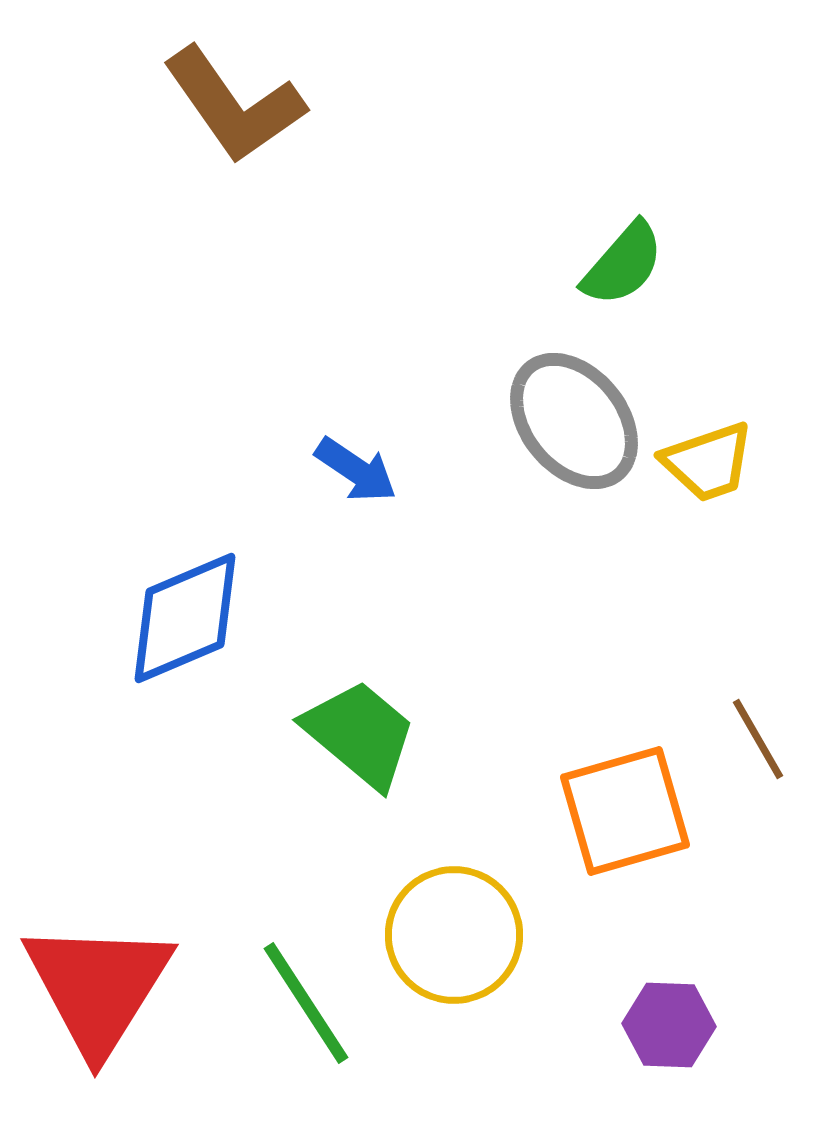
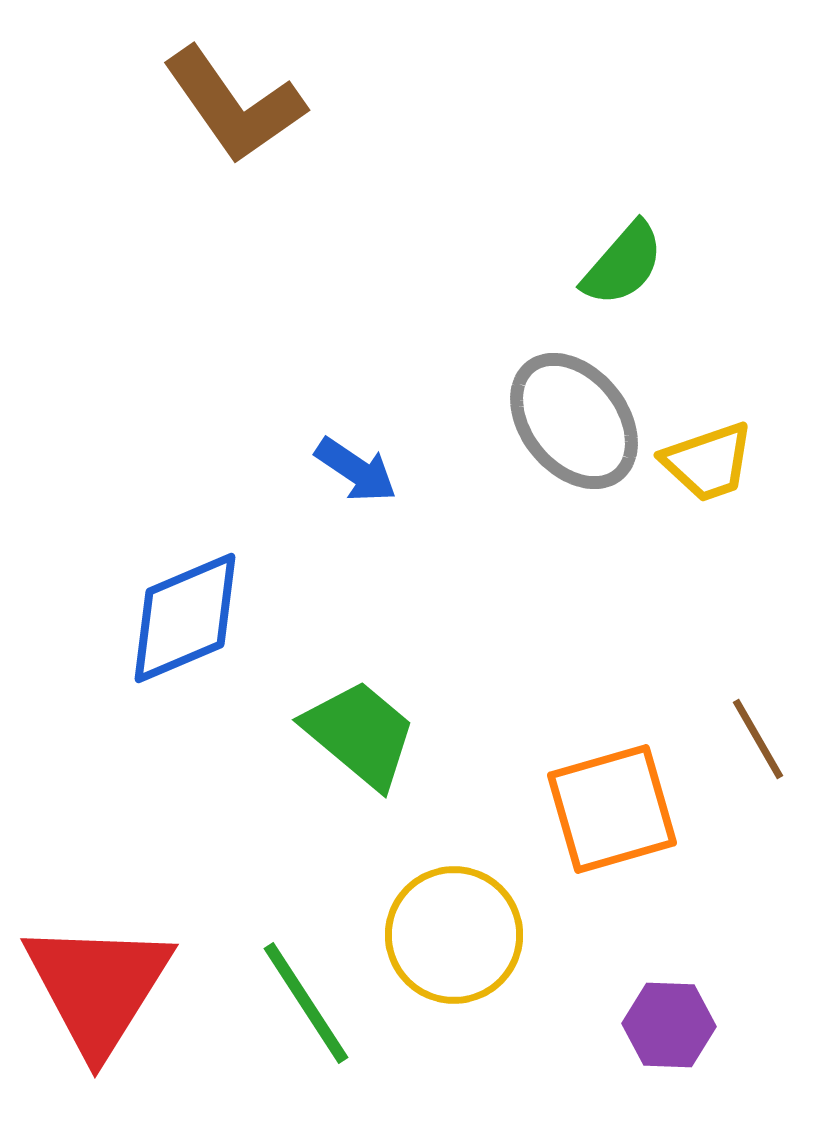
orange square: moved 13 px left, 2 px up
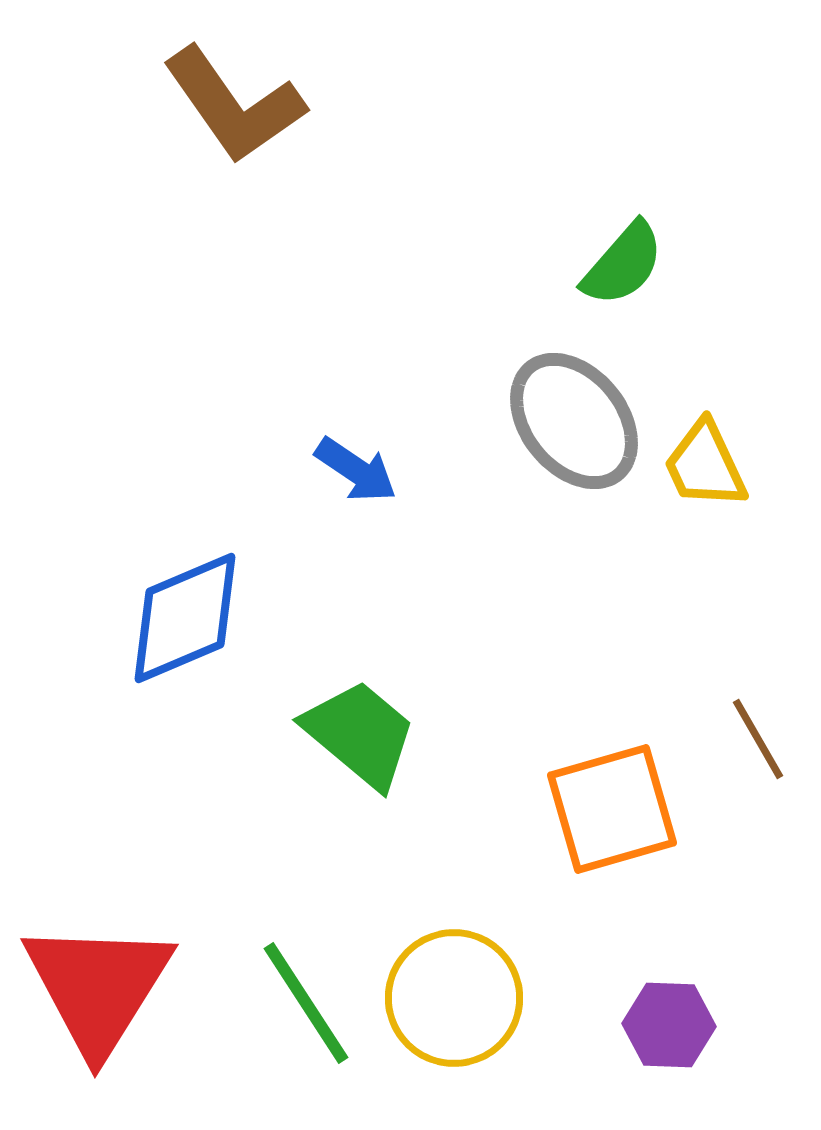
yellow trapezoid: moved 3 px left, 3 px down; rotated 84 degrees clockwise
yellow circle: moved 63 px down
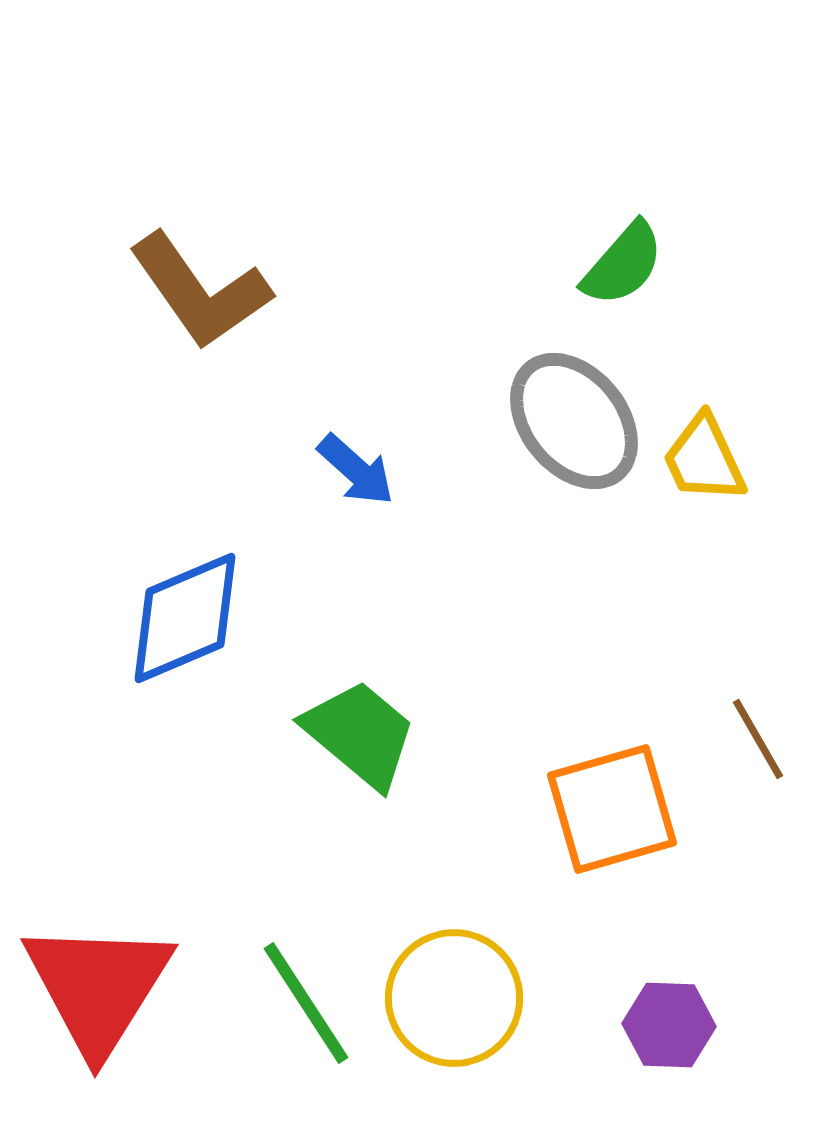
brown L-shape: moved 34 px left, 186 px down
yellow trapezoid: moved 1 px left, 6 px up
blue arrow: rotated 8 degrees clockwise
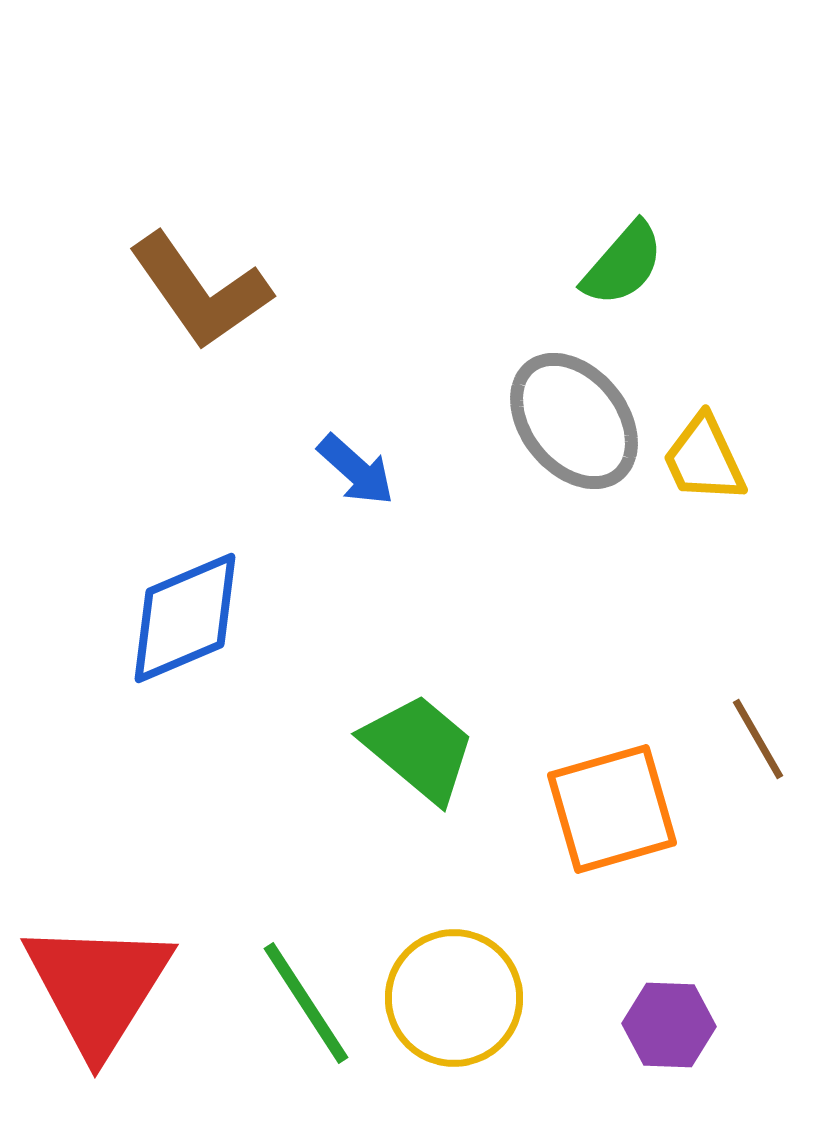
green trapezoid: moved 59 px right, 14 px down
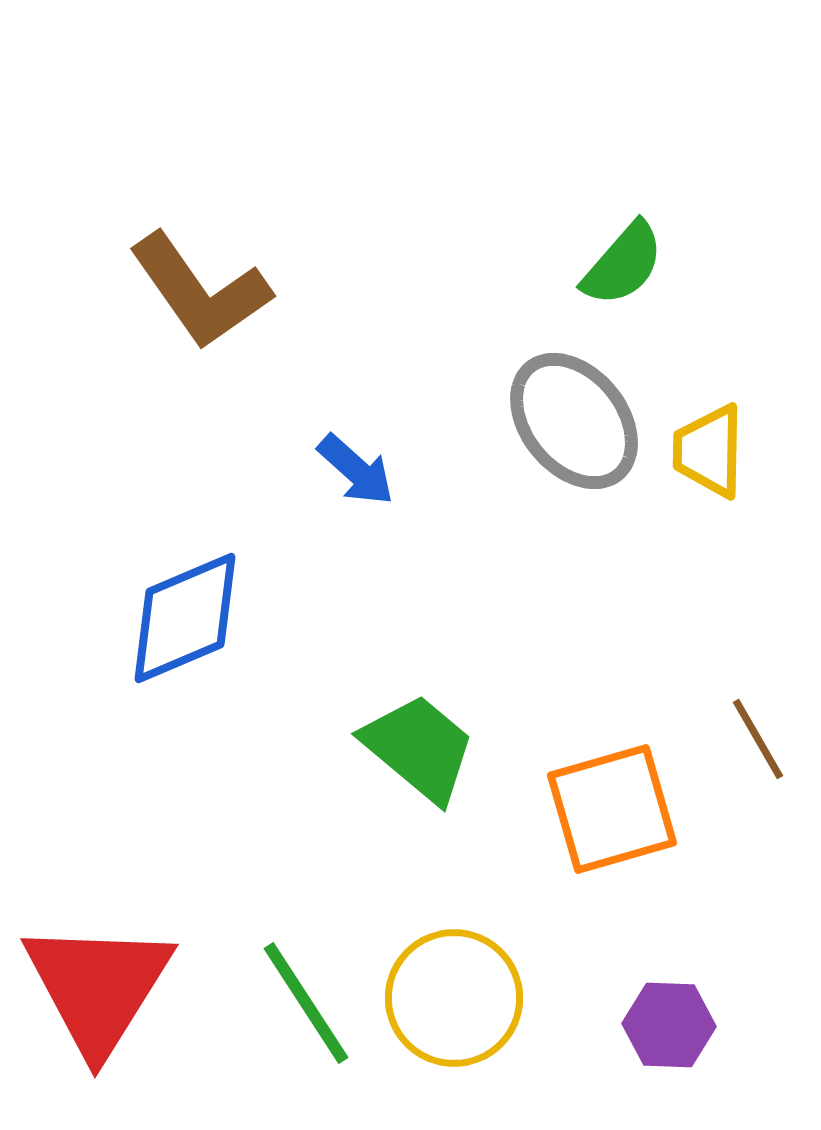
yellow trapezoid: moved 5 px right, 8 px up; rotated 26 degrees clockwise
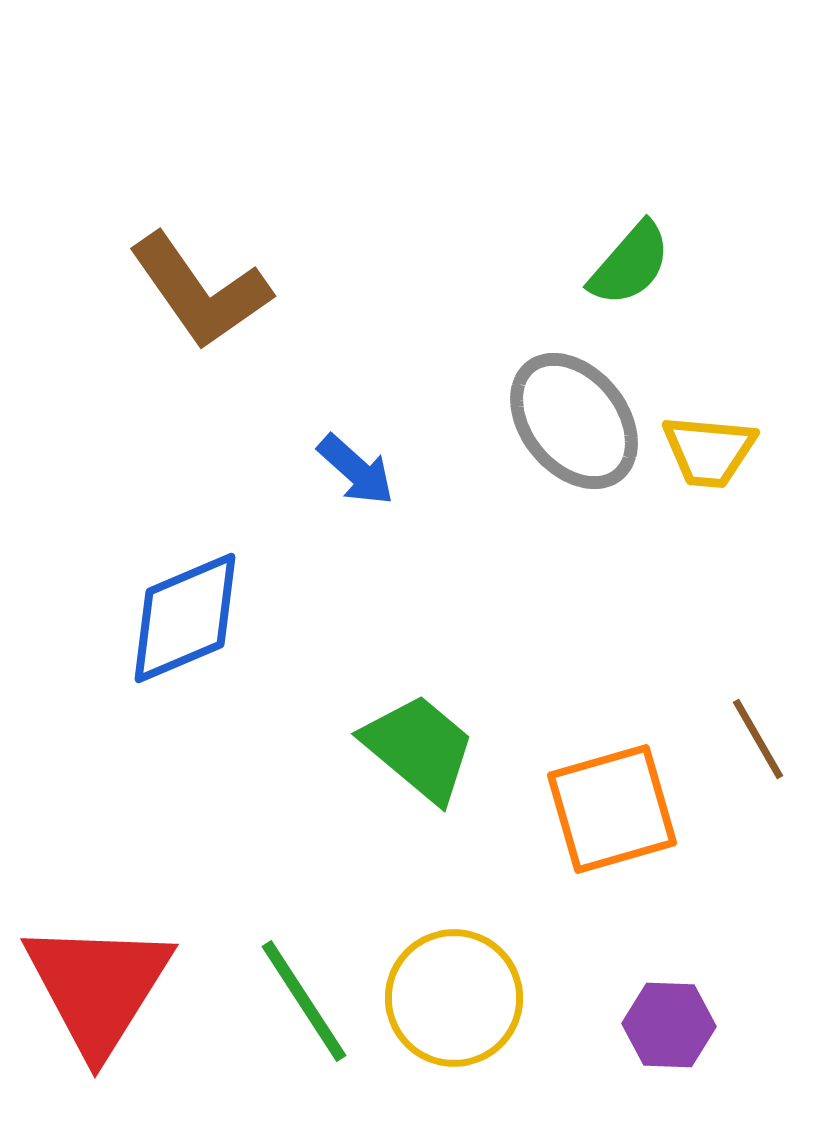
green semicircle: moved 7 px right
yellow trapezoid: rotated 86 degrees counterclockwise
green line: moved 2 px left, 2 px up
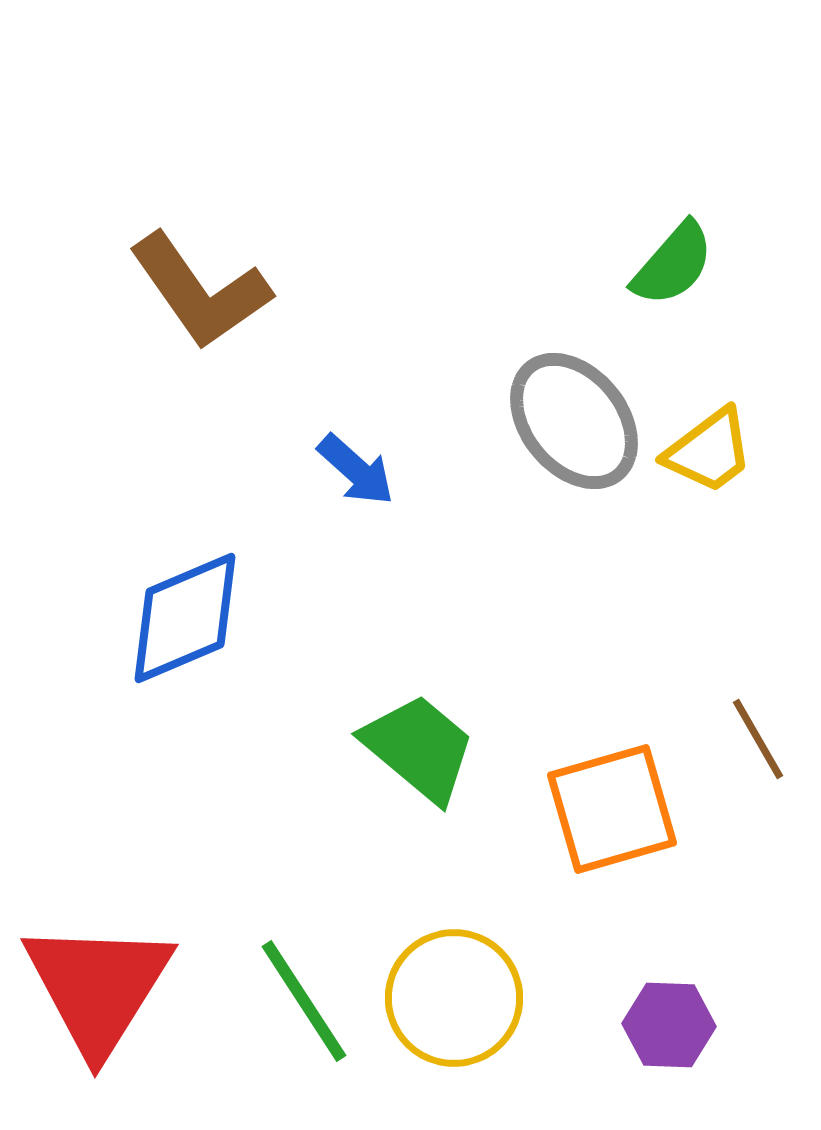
green semicircle: moved 43 px right
yellow trapezoid: rotated 42 degrees counterclockwise
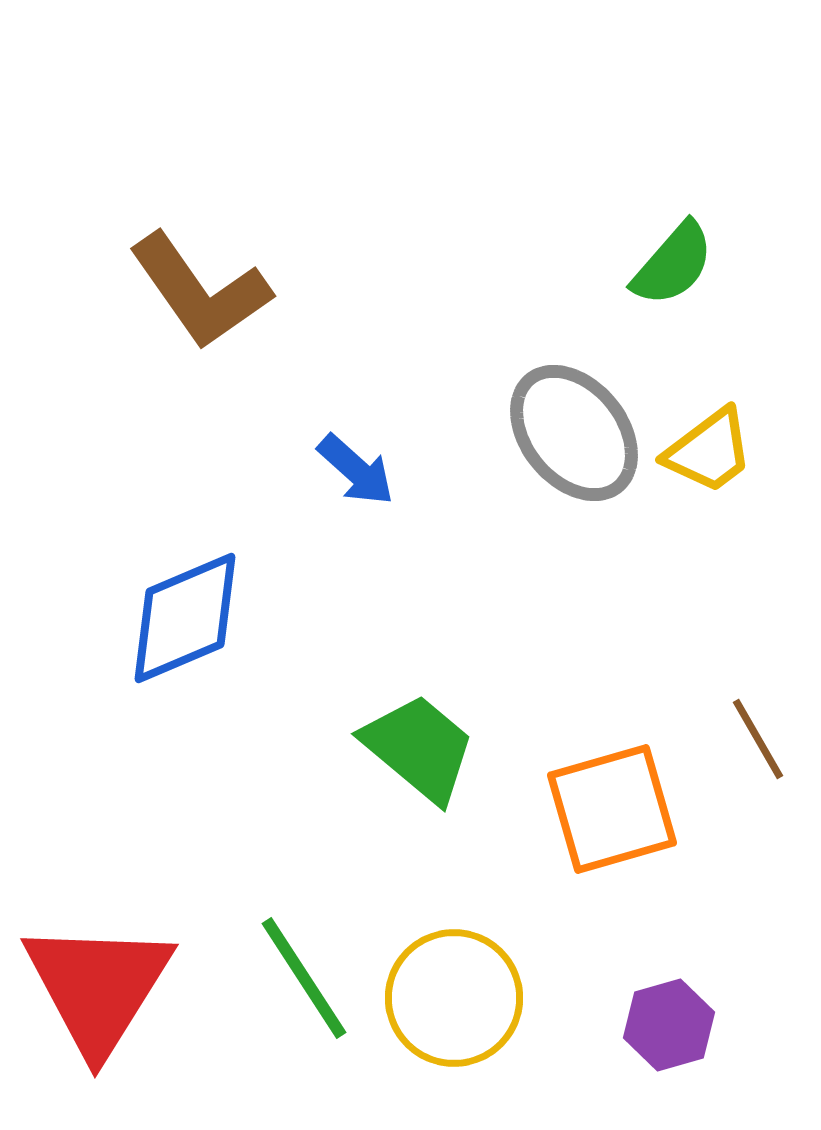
gray ellipse: moved 12 px down
green line: moved 23 px up
purple hexagon: rotated 18 degrees counterclockwise
